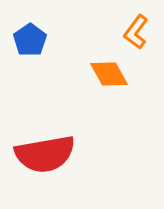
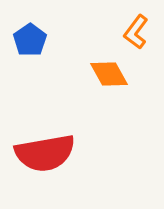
red semicircle: moved 1 px up
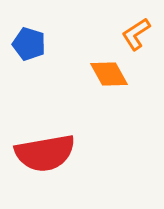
orange L-shape: moved 2 px down; rotated 20 degrees clockwise
blue pentagon: moved 1 px left, 4 px down; rotated 20 degrees counterclockwise
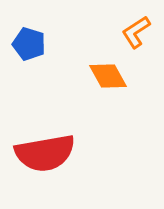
orange L-shape: moved 2 px up
orange diamond: moved 1 px left, 2 px down
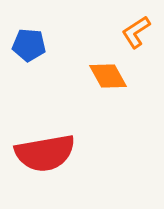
blue pentagon: moved 1 px down; rotated 12 degrees counterclockwise
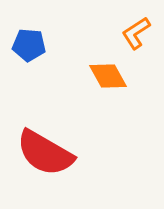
orange L-shape: moved 1 px down
red semicircle: rotated 40 degrees clockwise
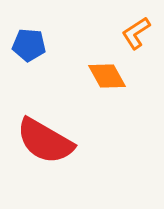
orange diamond: moved 1 px left
red semicircle: moved 12 px up
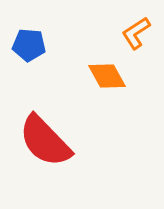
red semicircle: rotated 16 degrees clockwise
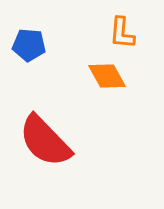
orange L-shape: moved 14 px left; rotated 52 degrees counterclockwise
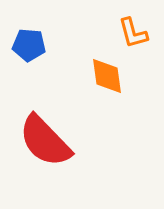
orange L-shape: moved 11 px right; rotated 20 degrees counterclockwise
orange diamond: rotated 21 degrees clockwise
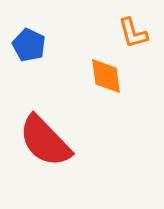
blue pentagon: rotated 20 degrees clockwise
orange diamond: moved 1 px left
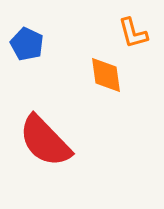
blue pentagon: moved 2 px left, 1 px up
orange diamond: moved 1 px up
